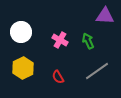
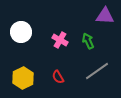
yellow hexagon: moved 10 px down
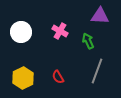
purple triangle: moved 5 px left
pink cross: moved 9 px up
gray line: rotated 35 degrees counterclockwise
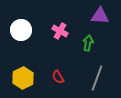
white circle: moved 2 px up
green arrow: moved 2 px down; rotated 35 degrees clockwise
gray line: moved 7 px down
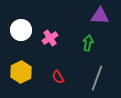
pink cross: moved 10 px left, 7 px down; rotated 28 degrees clockwise
yellow hexagon: moved 2 px left, 6 px up
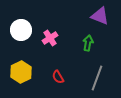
purple triangle: rotated 18 degrees clockwise
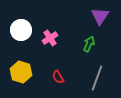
purple triangle: rotated 42 degrees clockwise
green arrow: moved 1 px right, 1 px down; rotated 14 degrees clockwise
yellow hexagon: rotated 15 degrees counterclockwise
